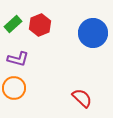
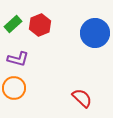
blue circle: moved 2 px right
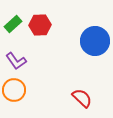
red hexagon: rotated 20 degrees clockwise
blue circle: moved 8 px down
purple L-shape: moved 2 px left, 2 px down; rotated 40 degrees clockwise
orange circle: moved 2 px down
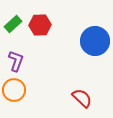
purple L-shape: rotated 125 degrees counterclockwise
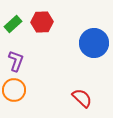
red hexagon: moved 2 px right, 3 px up
blue circle: moved 1 px left, 2 px down
